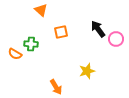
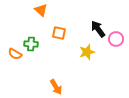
orange square: moved 2 px left, 1 px down; rotated 24 degrees clockwise
yellow star: moved 19 px up
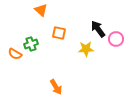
green cross: rotated 24 degrees counterclockwise
yellow star: moved 1 px left, 3 px up; rotated 14 degrees clockwise
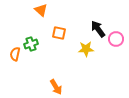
orange semicircle: rotated 72 degrees clockwise
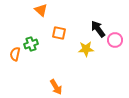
pink circle: moved 1 px left, 1 px down
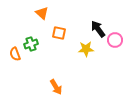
orange triangle: moved 1 px right, 3 px down
orange semicircle: rotated 32 degrees counterclockwise
